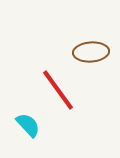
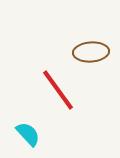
cyan semicircle: moved 9 px down
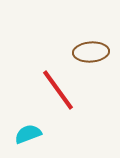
cyan semicircle: rotated 68 degrees counterclockwise
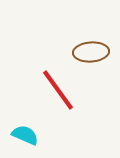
cyan semicircle: moved 3 px left, 1 px down; rotated 44 degrees clockwise
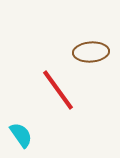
cyan semicircle: moved 4 px left; rotated 32 degrees clockwise
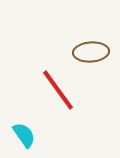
cyan semicircle: moved 3 px right
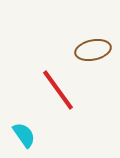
brown ellipse: moved 2 px right, 2 px up; rotated 8 degrees counterclockwise
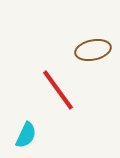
cyan semicircle: moved 2 px right; rotated 60 degrees clockwise
